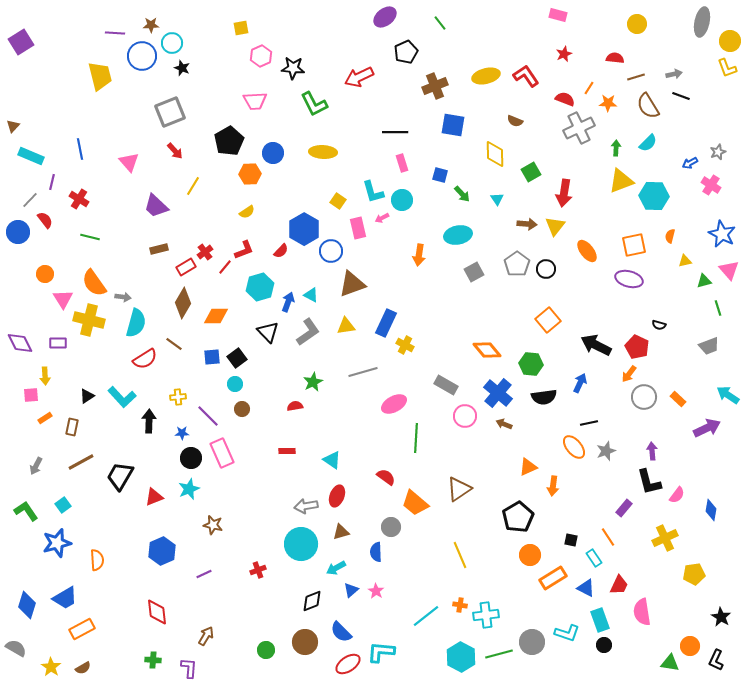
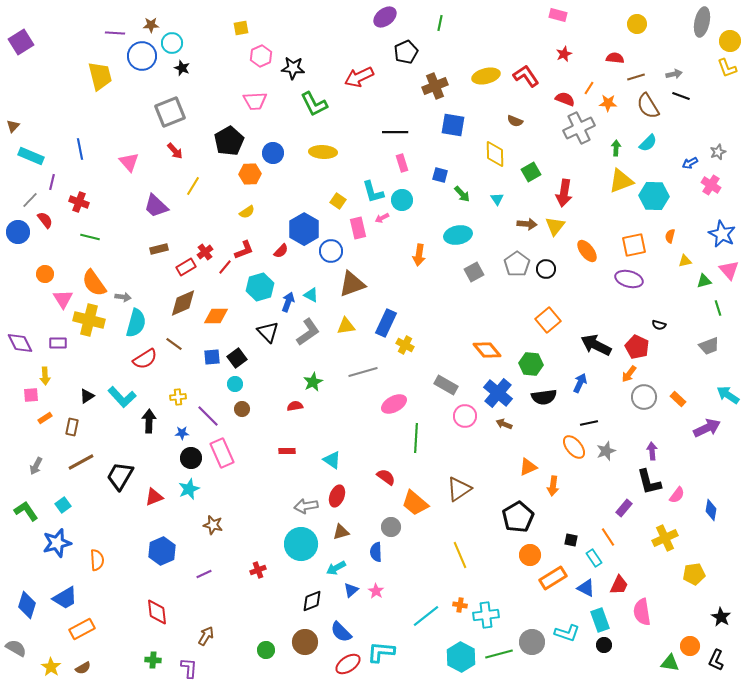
green line at (440, 23): rotated 49 degrees clockwise
red cross at (79, 199): moved 3 px down; rotated 12 degrees counterclockwise
brown diamond at (183, 303): rotated 36 degrees clockwise
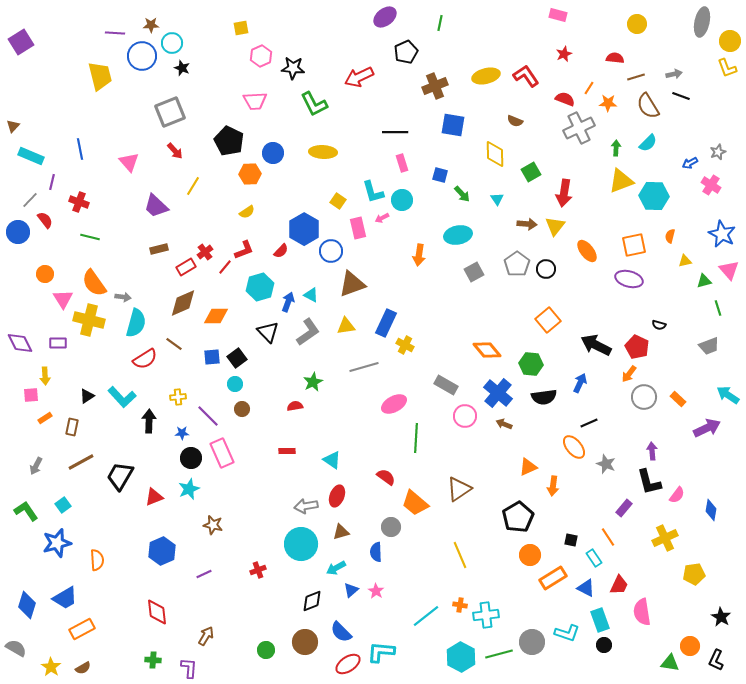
black pentagon at (229, 141): rotated 16 degrees counterclockwise
gray line at (363, 372): moved 1 px right, 5 px up
black line at (589, 423): rotated 12 degrees counterclockwise
gray star at (606, 451): moved 13 px down; rotated 30 degrees counterclockwise
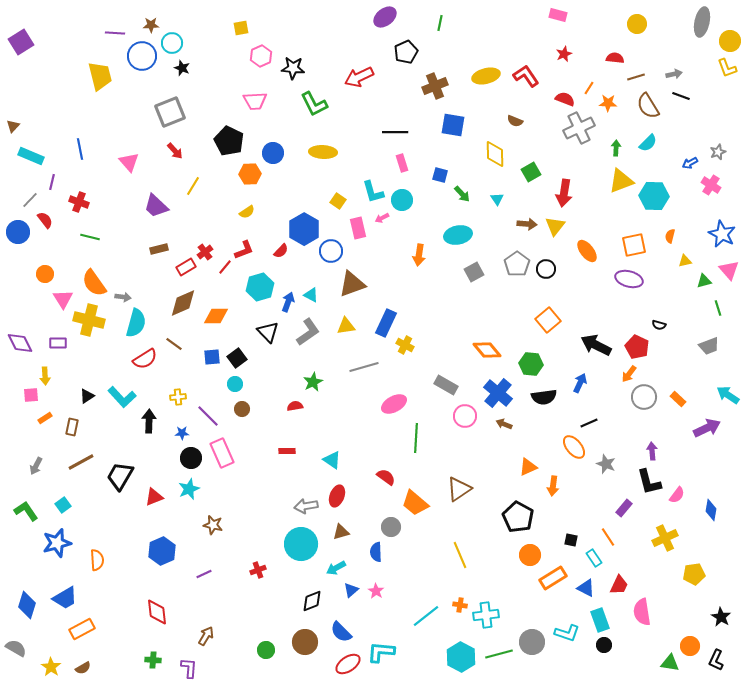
black pentagon at (518, 517): rotated 12 degrees counterclockwise
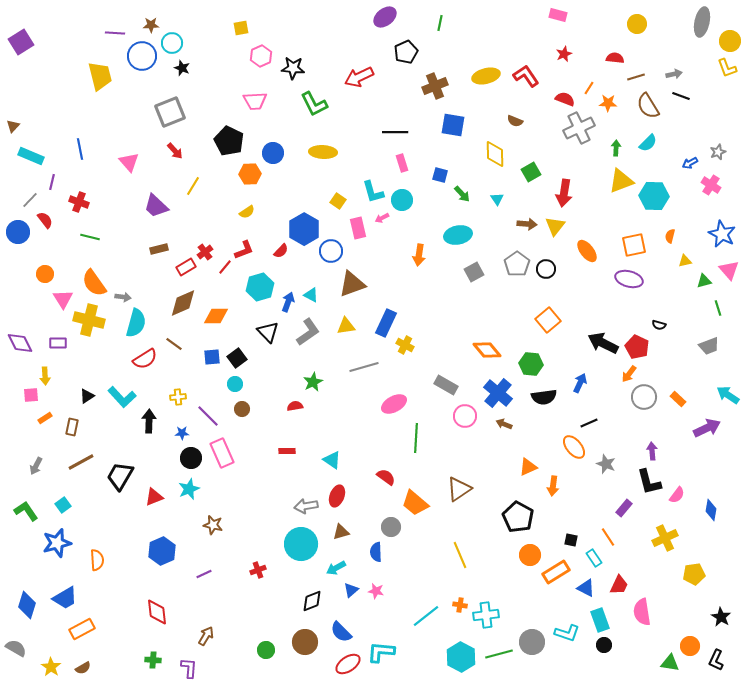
black arrow at (596, 345): moved 7 px right, 2 px up
orange rectangle at (553, 578): moved 3 px right, 6 px up
pink star at (376, 591): rotated 21 degrees counterclockwise
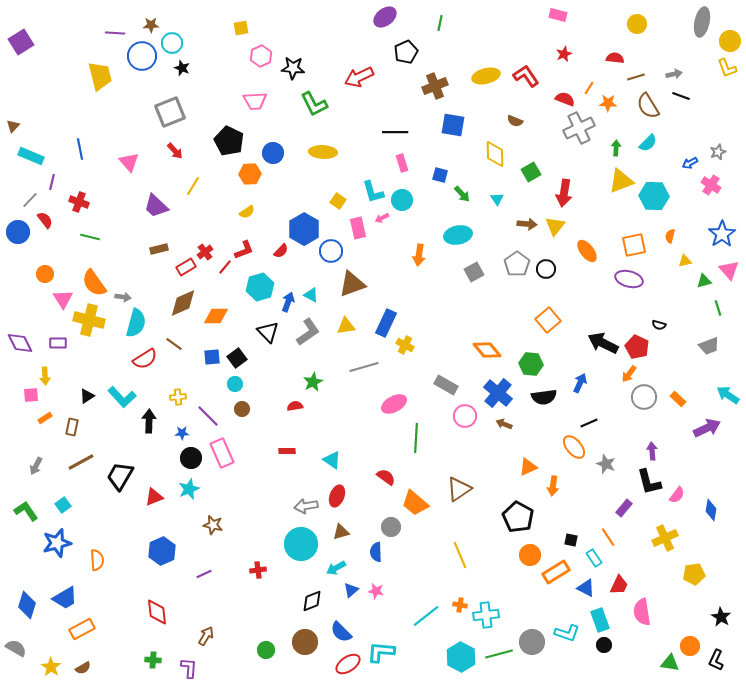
blue star at (722, 234): rotated 12 degrees clockwise
red cross at (258, 570): rotated 14 degrees clockwise
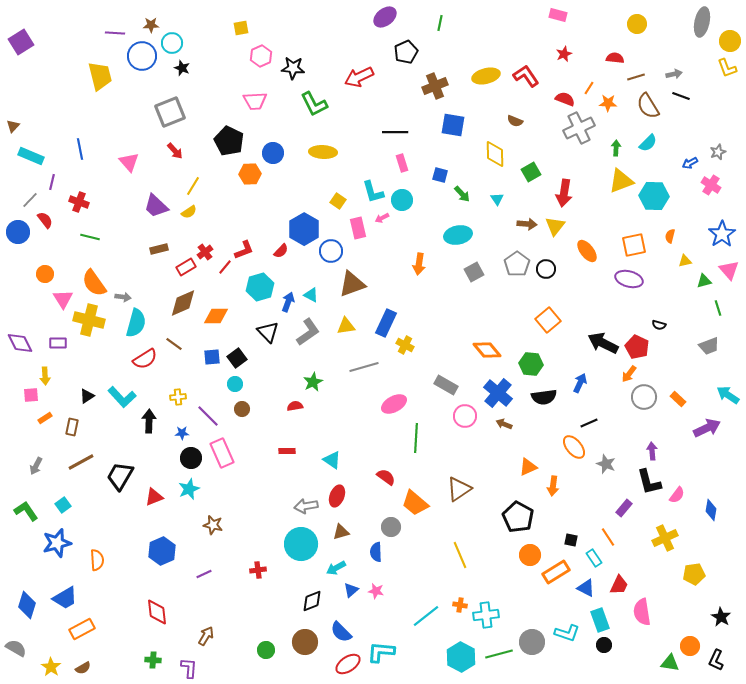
yellow semicircle at (247, 212): moved 58 px left
orange arrow at (419, 255): moved 9 px down
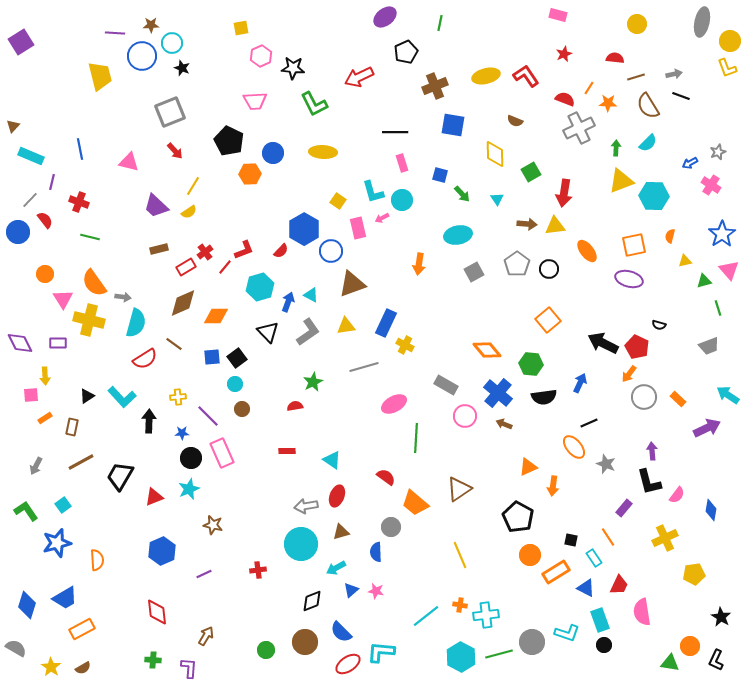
pink triangle at (129, 162): rotated 35 degrees counterclockwise
yellow triangle at (555, 226): rotated 45 degrees clockwise
black circle at (546, 269): moved 3 px right
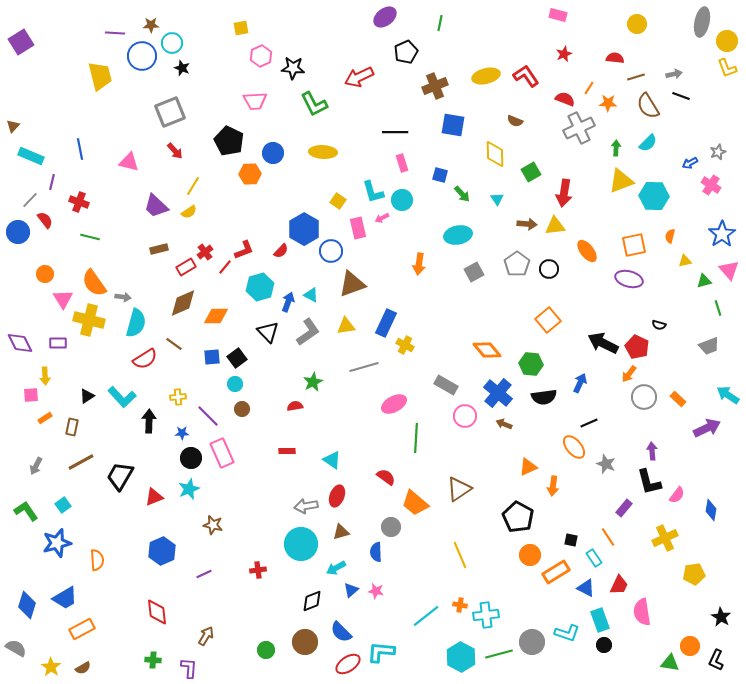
yellow circle at (730, 41): moved 3 px left
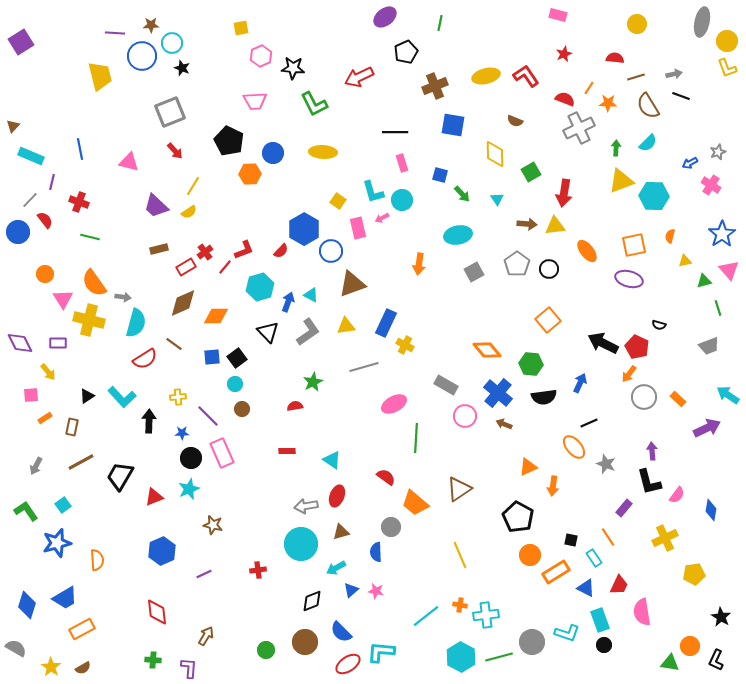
yellow arrow at (45, 376): moved 3 px right, 4 px up; rotated 36 degrees counterclockwise
green line at (499, 654): moved 3 px down
